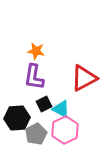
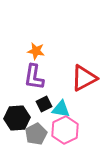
cyan triangle: rotated 18 degrees counterclockwise
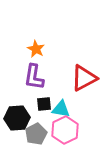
orange star: moved 2 px up; rotated 18 degrees clockwise
black square: rotated 21 degrees clockwise
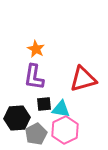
red triangle: moved 1 px left, 1 px down; rotated 12 degrees clockwise
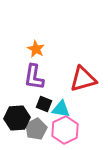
black square: rotated 28 degrees clockwise
gray pentagon: moved 5 px up
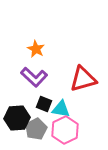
purple L-shape: rotated 56 degrees counterclockwise
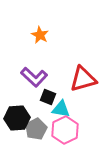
orange star: moved 4 px right, 14 px up
black square: moved 4 px right, 7 px up
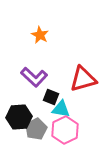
black square: moved 3 px right
black hexagon: moved 2 px right, 1 px up
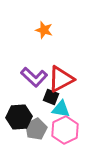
orange star: moved 4 px right, 5 px up; rotated 12 degrees counterclockwise
red triangle: moved 22 px left; rotated 12 degrees counterclockwise
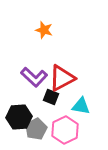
red triangle: moved 1 px right, 1 px up
cyan triangle: moved 20 px right, 3 px up
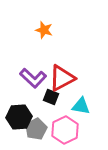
purple L-shape: moved 1 px left, 1 px down
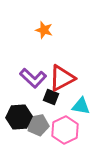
gray pentagon: moved 2 px right, 4 px up; rotated 15 degrees clockwise
